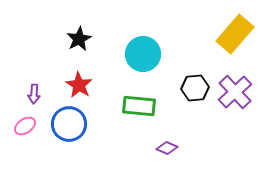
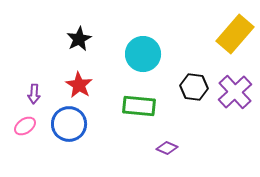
black hexagon: moved 1 px left, 1 px up; rotated 12 degrees clockwise
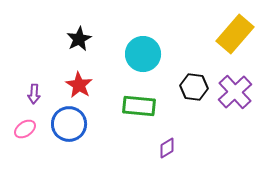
pink ellipse: moved 3 px down
purple diamond: rotated 55 degrees counterclockwise
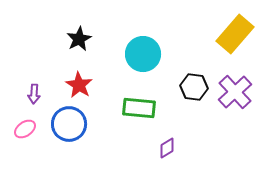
green rectangle: moved 2 px down
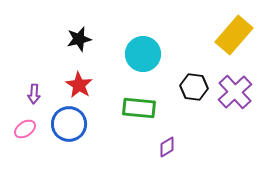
yellow rectangle: moved 1 px left, 1 px down
black star: rotated 15 degrees clockwise
purple diamond: moved 1 px up
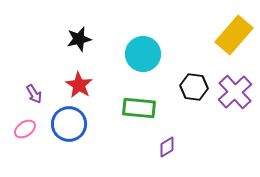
purple arrow: rotated 36 degrees counterclockwise
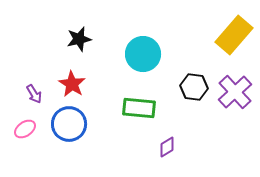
red star: moved 7 px left, 1 px up
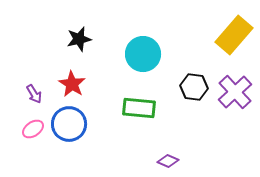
pink ellipse: moved 8 px right
purple diamond: moved 1 px right, 14 px down; rotated 55 degrees clockwise
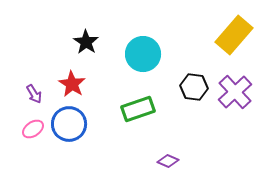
black star: moved 7 px right, 3 px down; rotated 25 degrees counterclockwise
green rectangle: moved 1 px left, 1 px down; rotated 24 degrees counterclockwise
